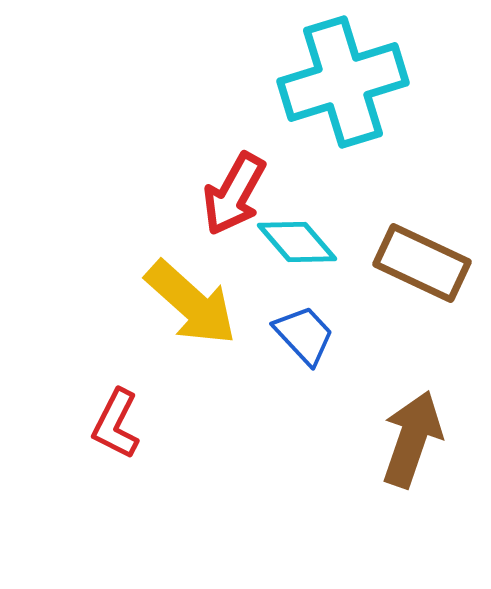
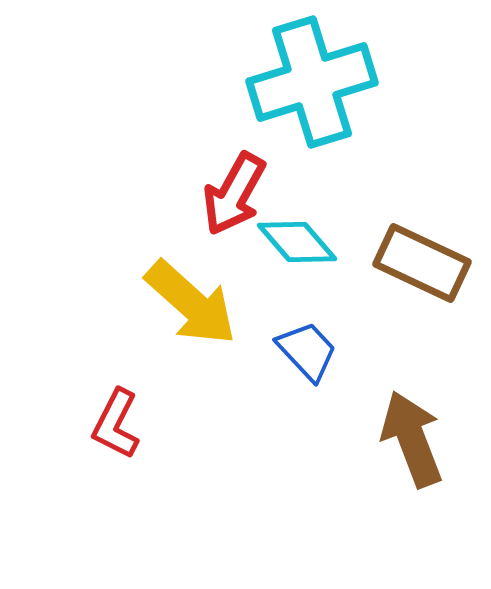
cyan cross: moved 31 px left
blue trapezoid: moved 3 px right, 16 px down
brown arrow: rotated 40 degrees counterclockwise
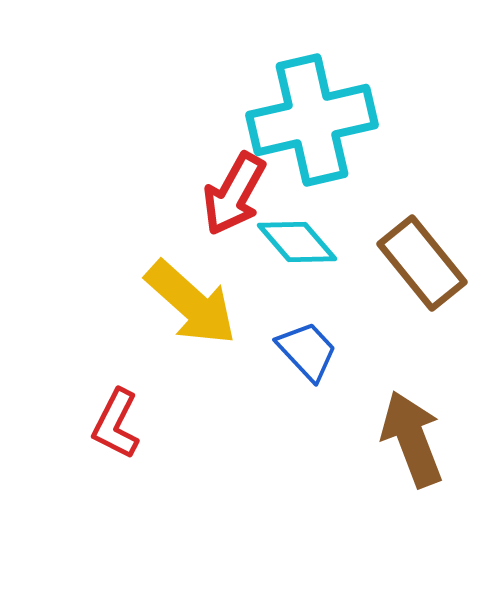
cyan cross: moved 38 px down; rotated 4 degrees clockwise
brown rectangle: rotated 26 degrees clockwise
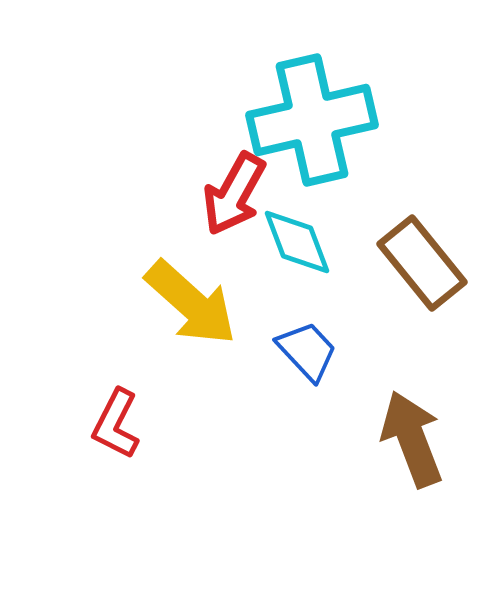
cyan diamond: rotated 20 degrees clockwise
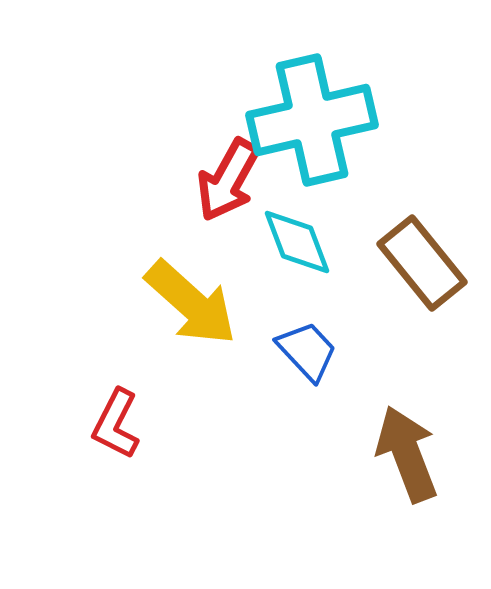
red arrow: moved 6 px left, 14 px up
brown arrow: moved 5 px left, 15 px down
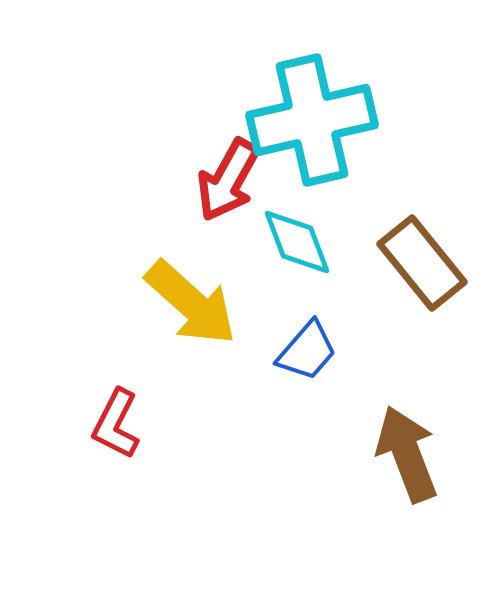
blue trapezoid: rotated 84 degrees clockwise
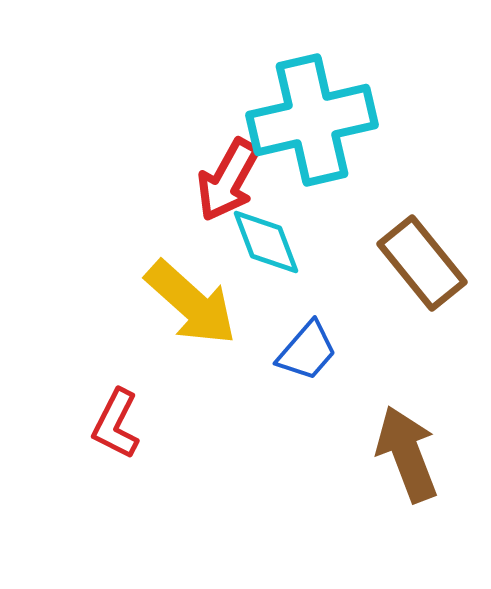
cyan diamond: moved 31 px left
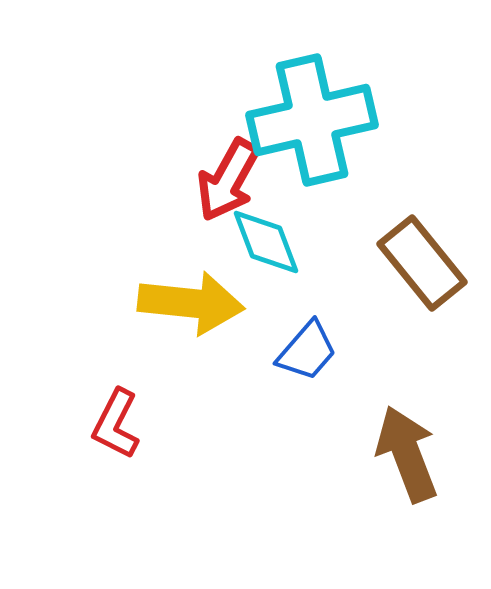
yellow arrow: rotated 36 degrees counterclockwise
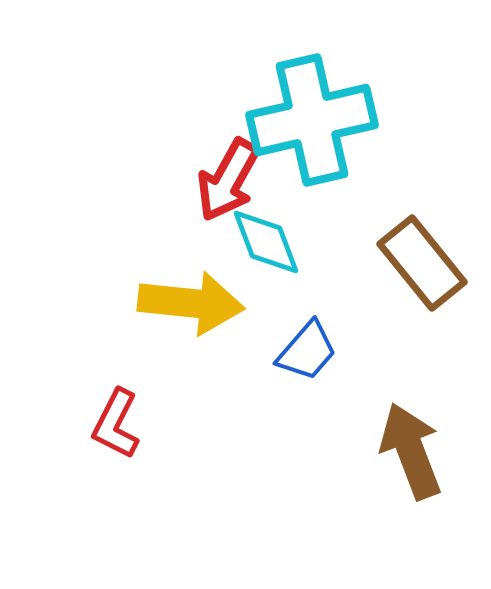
brown arrow: moved 4 px right, 3 px up
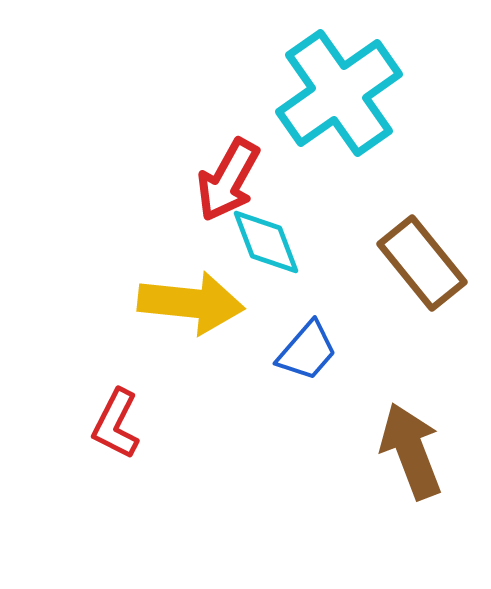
cyan cross: moved 27 px right, 27 px up; rotated 22 degrees counterclockwise
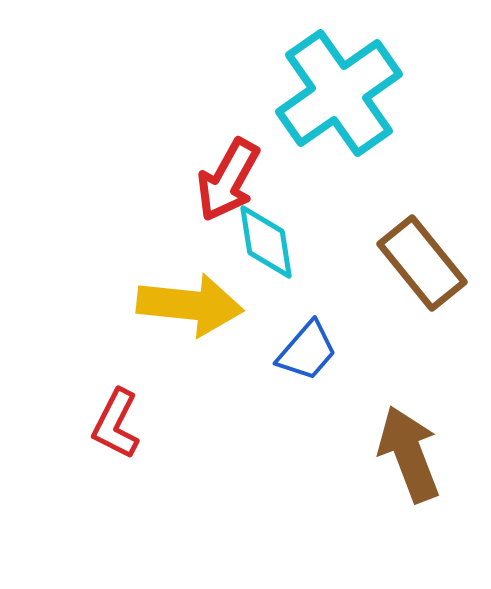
cyan diamond: rotated 12 degrees clockwise
yellow arrow: moved 1 px left, 2 px down
brown arrow: moved 2 px left, 3 px down
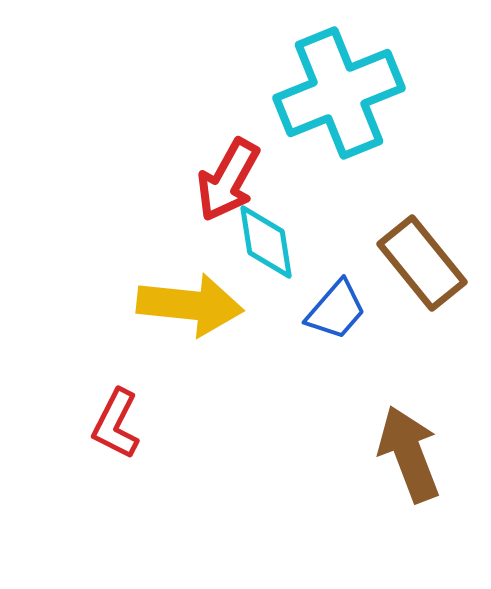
cyan cross: rotated 13 degrees clockwise
blue trapezoid: moved 29 px right, 41 px up
